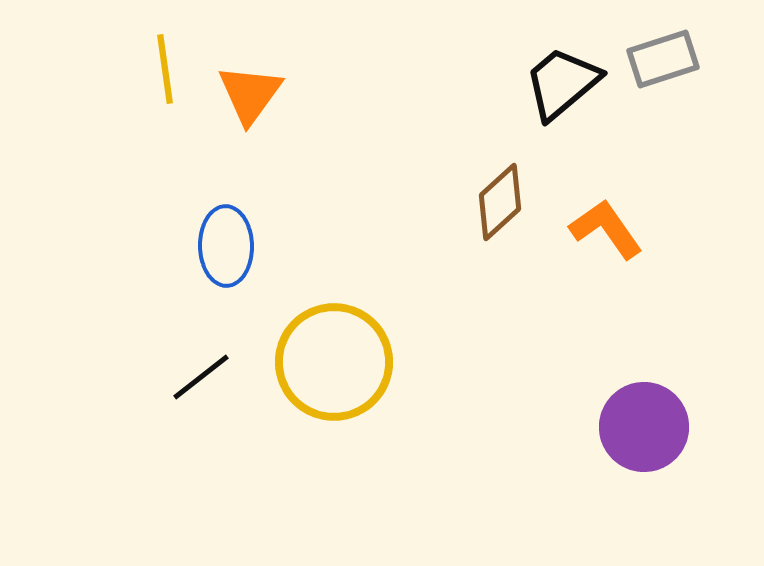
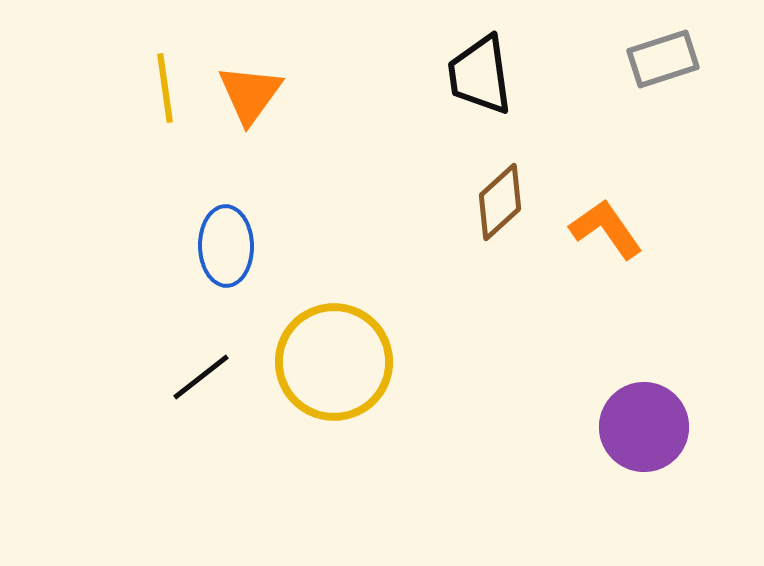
yellow line: moved 19 px down
black trapezoid: moved 82 px left, 8 px up; rotated 58 degrees counterclockwise
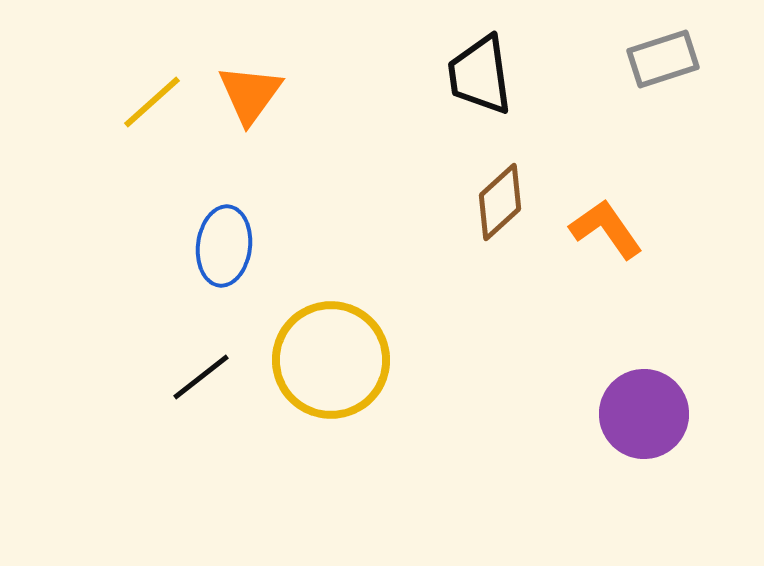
yellow line: moved 13 px left, 14 px down; rotated 56 degrees clockwise
blue ellipse: moved 2 px left; rotated 8 degrees clockwise
yellow circle: moved 3 px left, 2 px up
purple circle: moved 13 px up
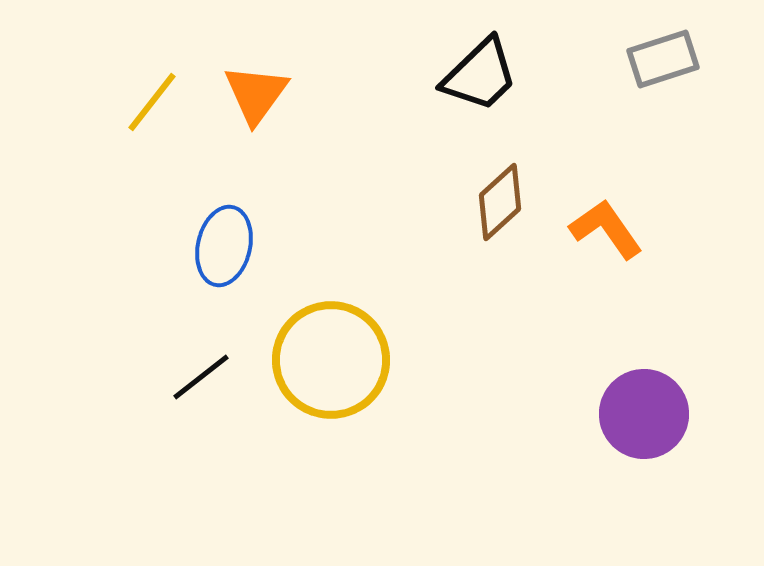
black trapezoid: rotated 126 degrees counterclockwise
orange triangle: moved 6 px right
yellow line: rotated 10 degrees counterclockwise
blue ellipse: rotated 6 degrees clockwise
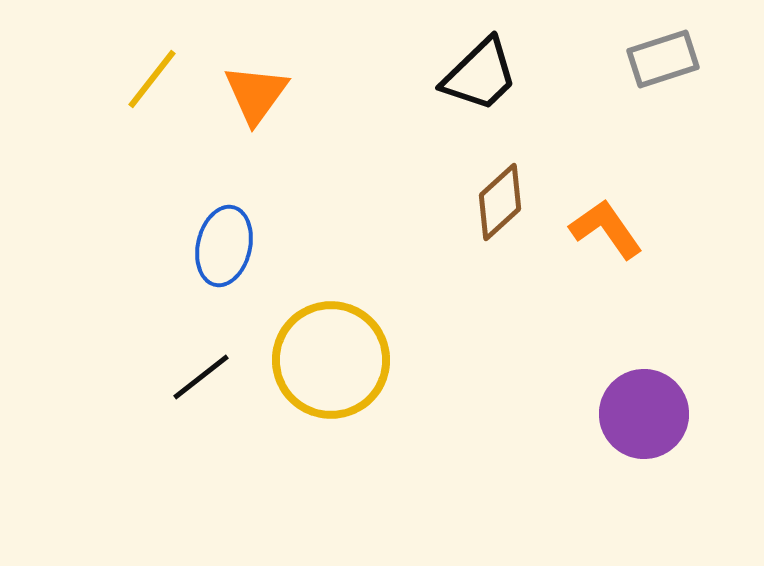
yellow line: moved 23 px up
